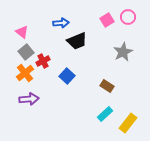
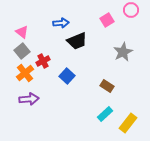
pink circle: moved 3 px right, 7 px up
gray square: moved 4 px left, 1 px up
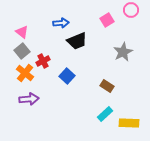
orange cross: rotated 12 degrees counterclockwise
yellow rectangle: moved 1 px right; rotated 54 degrees clockwise
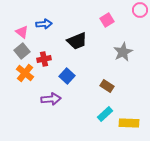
pink circle: moved 9 px right
blue arrow: moved 17 px left, 1 px down
red cross: moved 1 px right, 2 px up; rotated 16 degrees clockwise
purple arrow: moved 22 px right
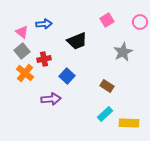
pink circle: moved 12 px down
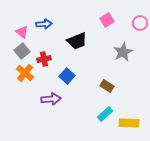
pink circle: moved 1 px down
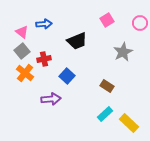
yellow rectangle: rotated 42 degrees clockwise
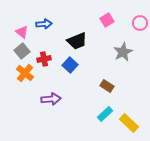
blue square: moved 3 px right, 11 px up
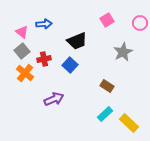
purple arrow: moved 3 px right; rotated 18 degrees counterclockwise
